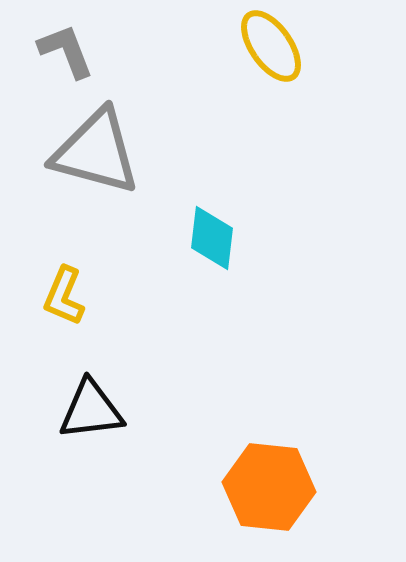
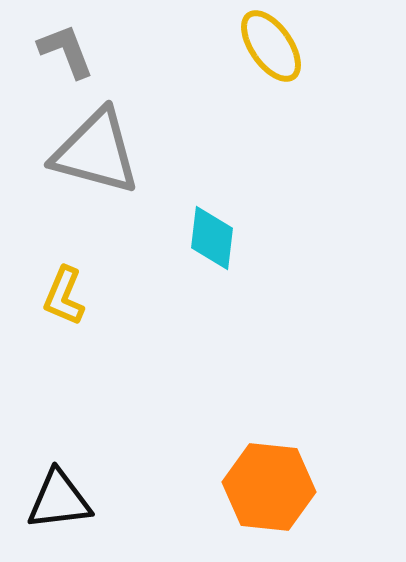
black triangle: moved 32 px left, 90 px down
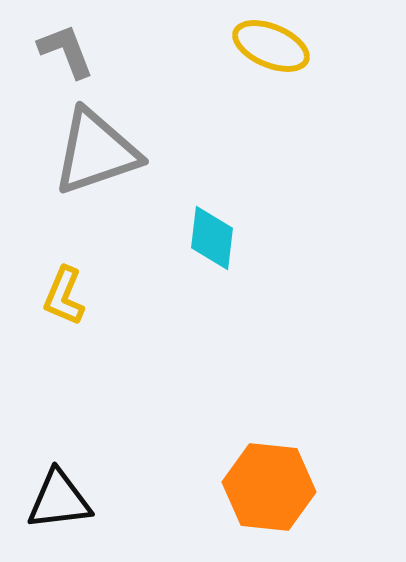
yellow ellipse: rotated 32 degrees counterclockwise
gray triangle: rotated 34 degrees counterclockwise
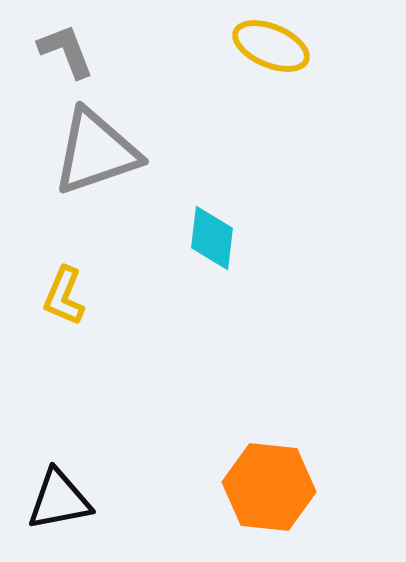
black triangle: rotated 4 degrees counterclockwise
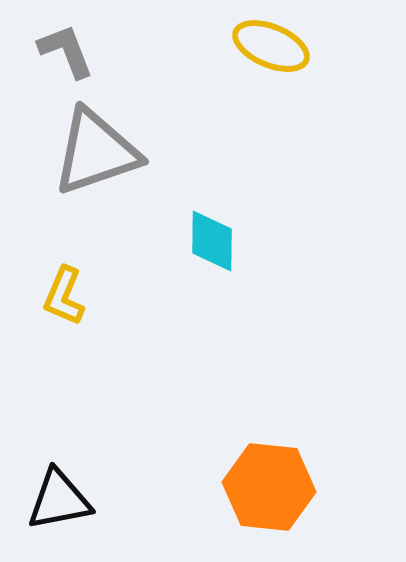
cyan diamond: moved 3 px down; rotated 6 degrees counterclockwise
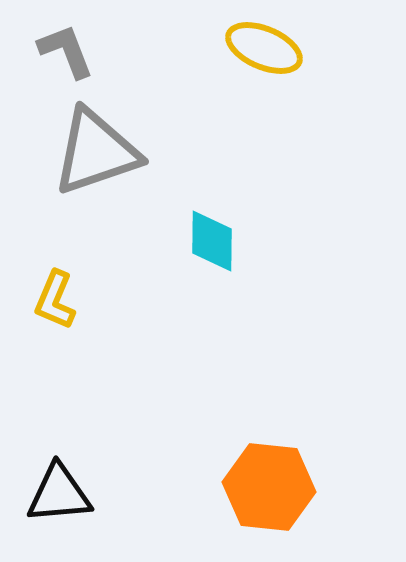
yellow ellipse: moved 7 px left, 2 px down
yellow L-shape: moved 9 px left, 4 px down
black triangle: moved 6 px up; rotated 6 degrees clockwise
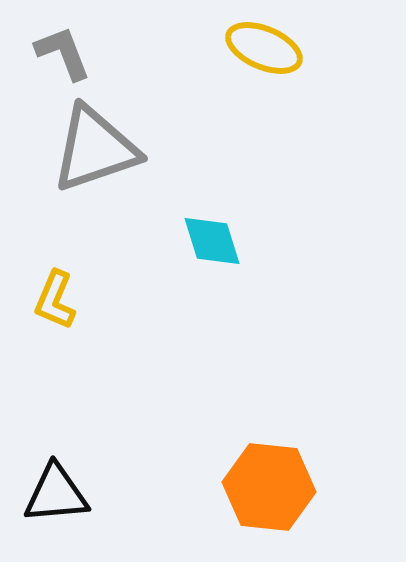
gray L-shape: moved 3 px left, 2 px down
gray triangle: moved 1 px left, 3 px up
cyan diamond: rotated 18 degrees counterclockwise
black triangle: moved 3 px left
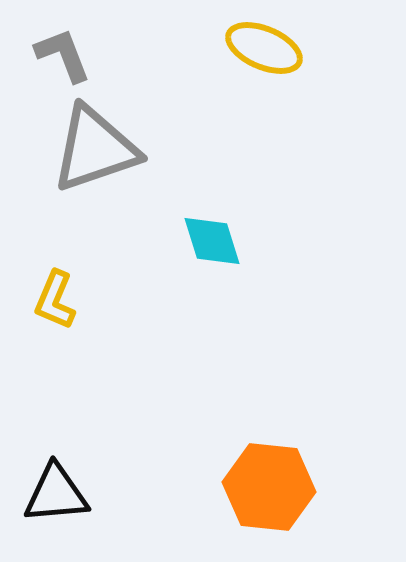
gray L-shape: moved 2 px down
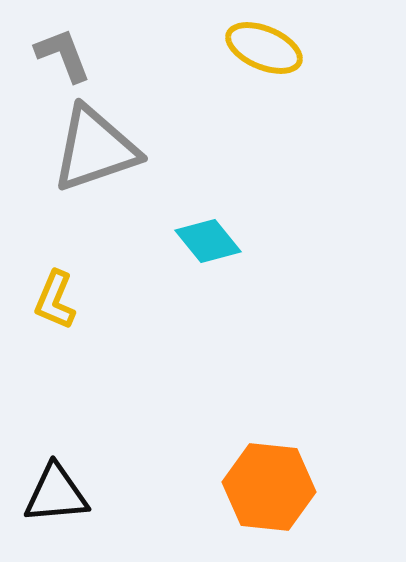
cyan diamond: moved 4 px left; rotated 22 degrees counterclockwise
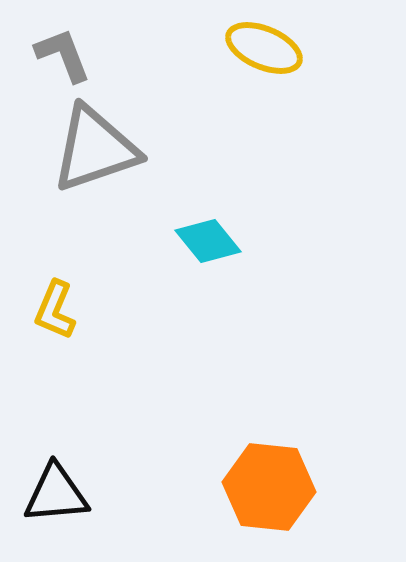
yellow L-shape: moved 10 px down
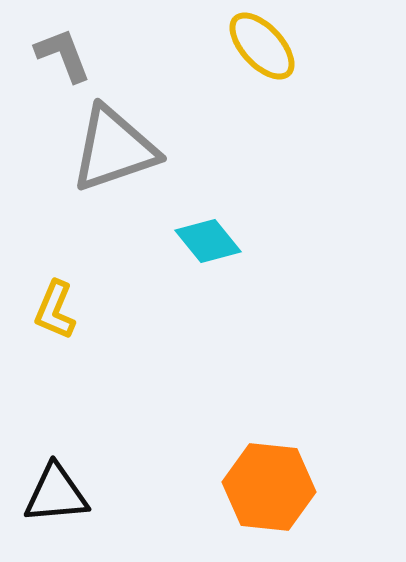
yellow ellipse: moved 2 px left, 2 px up; rotated 24 degrees clockwise
gray triangle: moved 19 px right
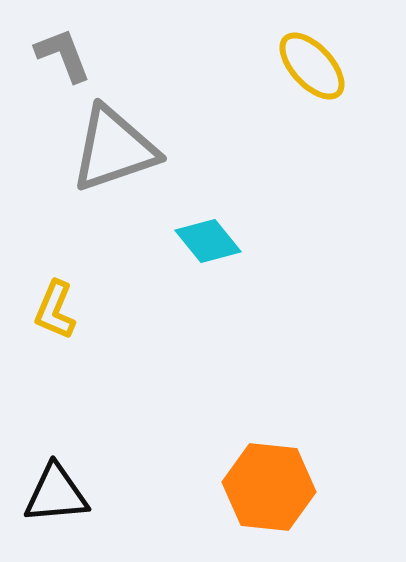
yellow ellipse: moved 50 px right, 20 px down
